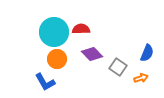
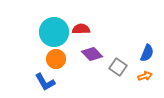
orange circle: moved 1 px left
orange arrow: moved 4 px right, 2 px up
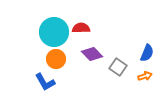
red semicircle: moved 1 px up
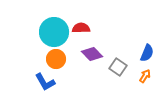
orange arrow: rotated 40 degrees counterclockwise
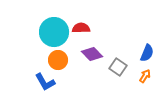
orange circle: moved 2 px right, 1 px down
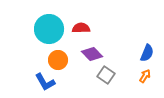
cyan circle: moved 5 px left, 3 px up
gray square: moved 12 px left, 8 px down
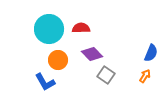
blue semicircle: moved 4 px right
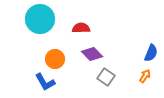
cyan circle: moved 9 px left, 10 px up
orange circle: moved 3 px left, 1 px up
gray square: moved 2 px down
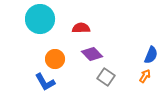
blue semicircle: moved 2 px down
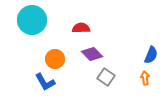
cyan circle: moved 8 px left, 1 px down
orange arrow: moved 2 px down; rotated 40 degrees counterclockwise
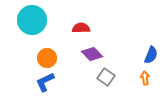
orange circle: moved 8 px left, 1 px up
blue L-shape: rotated 95 degrees clockwise
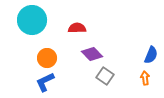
red semicircle: moved 4 px left
gray square: moved 1 px left, 1 px up
